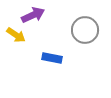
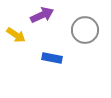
purple arrow: moved 9 px right
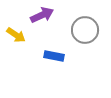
blue rectangle: moved 2 px right, 2 px up
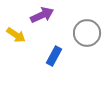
gray circle: moved 2 px right, 3 px down
blue rectangle: rotated 72 degrees counterclockwise
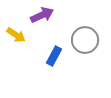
gray circle: moved 2 px left, 7 px down
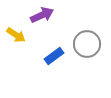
gray circle: moved 2 px right, 4 px down
blue rectangle: rotated 24 degrees clockwise
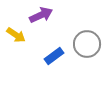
purple arrow: moved 1 px left
